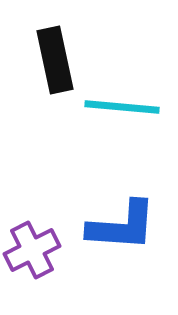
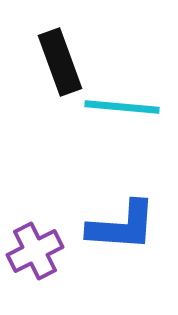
black rectangle: moved 5 px right, 2 px down; rotated 8 degrees counterclockwise
purple cross: moved 3 px right, 1 px down
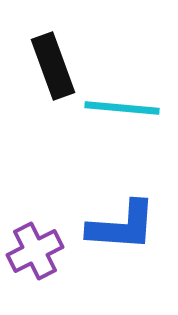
black rectangle: moved 7 px left, 4 px down
cyan line: moved 1 px down
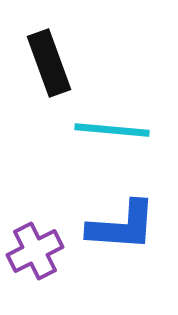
black rectangle: moved 4 px left, 3 px up
cyan line: moved 10 px left, 22 px down
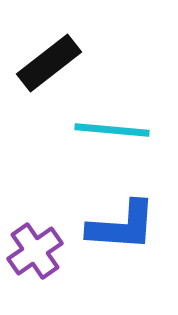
black rectangle: rotated 72 degrees clockwise
purple cross: rotated 8 degrees counterclockwise
